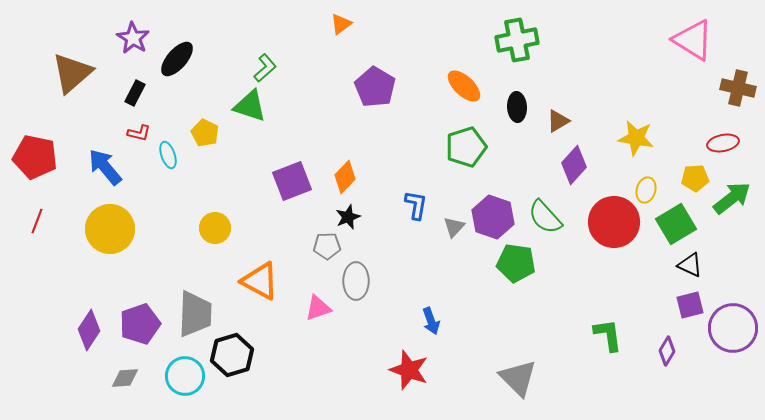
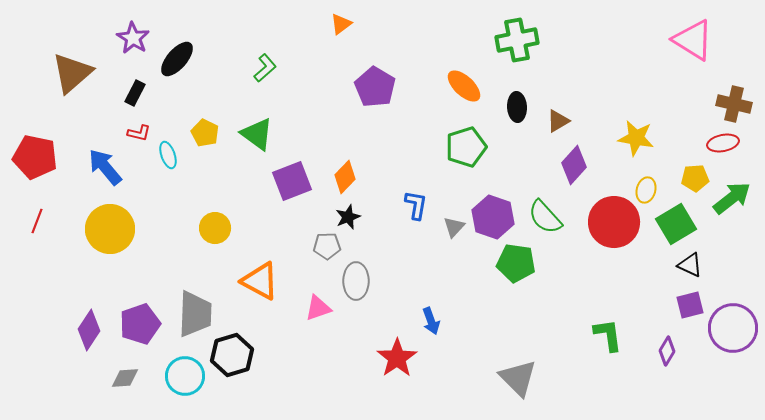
brown cross at (738, 88): moved 4 px left, 16 px down
green triangle at (250, 106): moved 7 px right, 28 px down; rotated 18 degrees clockwise
red star at (409, 370): moved 12 px left, 12 px up; rotated 18 degrees clockwise
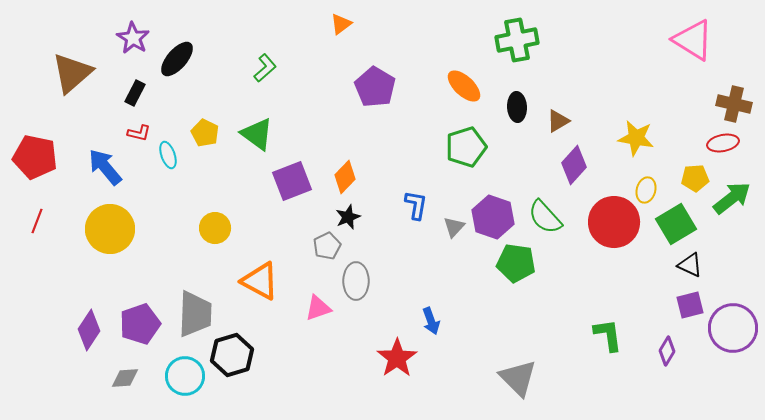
gray pentagon at (327, 246): rotated 24 degrees counterclockwise
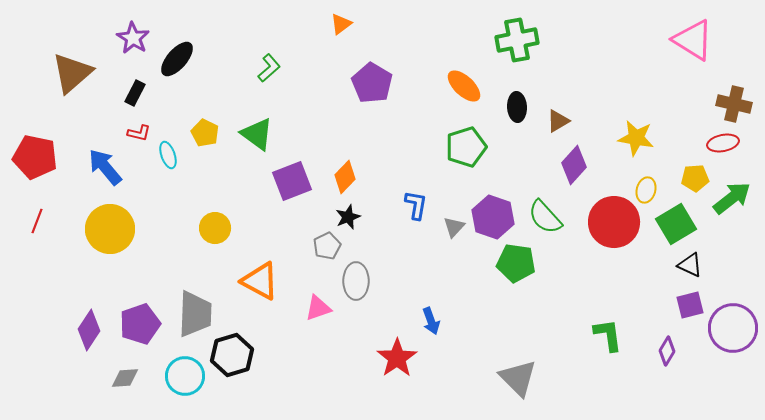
green L-shape at (265, 68): moved 4 px right
purple pentagon at (375, 87): moved 3 px left, 4 px up
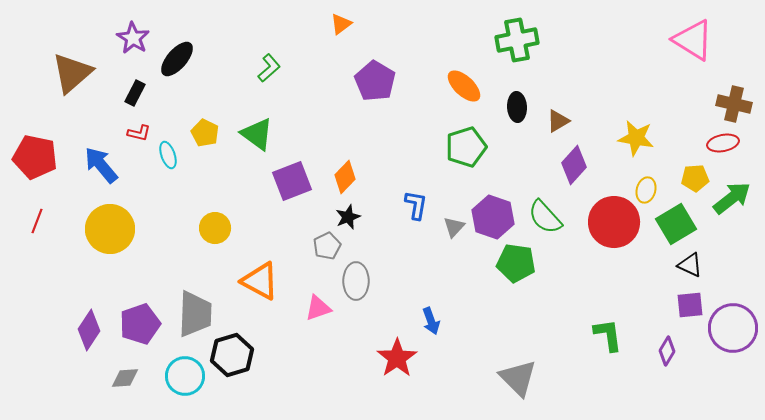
purple pentagon at (372, 83): moved 3 px right, 2 px up
blue arrow at (105, 167): moved 4 px left, 2 px up
purple square at (690, 305): rotated 8 degrees clockwise
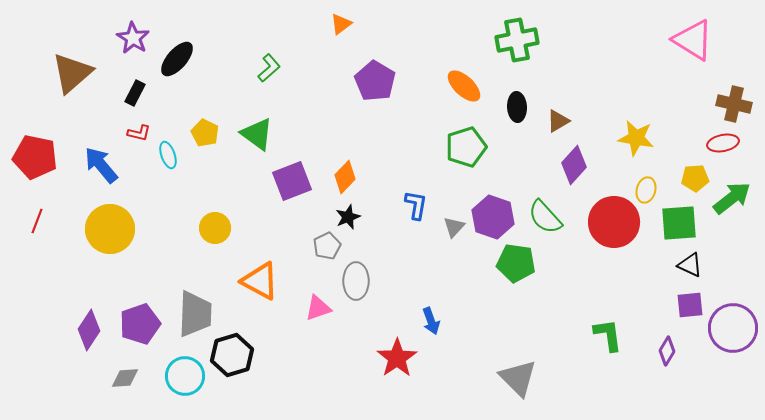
green square at (676, 224): moved 3 px right, 1 px up; rotated 27 degrees clockwise
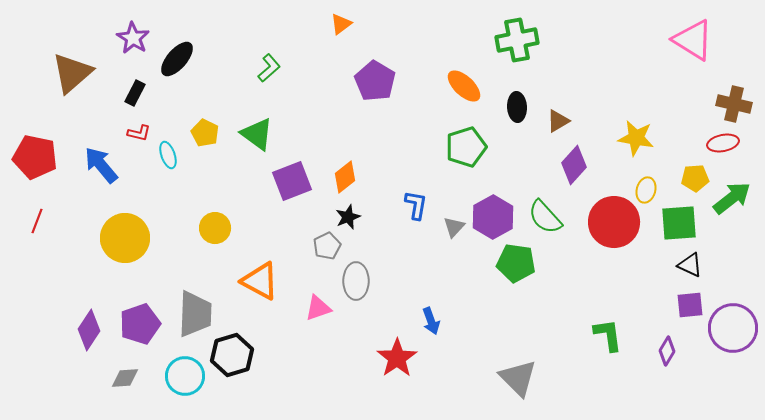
orange diamond at (345, 177): rotated 8 degrees clockwise
purple hexagon at (493, 217): rotated 12 degrees clockwise
yellow circle at (110, 229): moved 15 px right, 9 px down
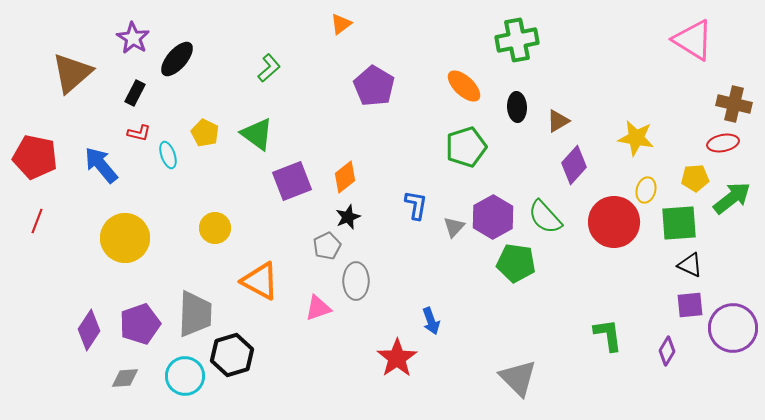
purple pentagon at (375, 81): moved 1 px left, 5 px down
